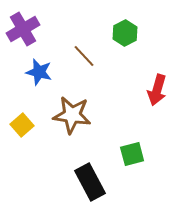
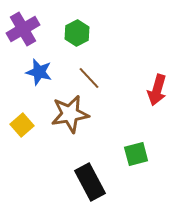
green hexagon: moved 48 px left
brown line: moved 5 px right, 22 px down
brown star: moved 2 px left, 1 px up; rotated 18 degrees counterclockwise
green square: moved 4 px right
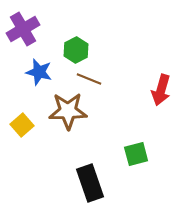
green hexagon: moved 1 px left, 17 px down
brown line: moved 1 px down; rotated 25 degrees counterclockwise
red arrow: moved 4 px right
brown star: moved 2 px left, 3 px up; rotated 9 degrees clockwise
black rectangle: moved 1 px down; rotated 9 degrees clockwise
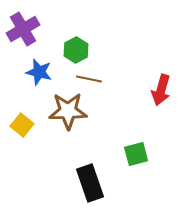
brown line: rotated 10 degrees counterclockwise
yellow square: rotated 10 degrees counterclockwise
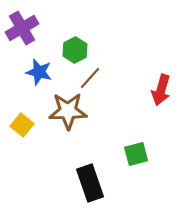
purple cross: moved 1 px left, 1 px up
green hexagon: moved 1 px left
brown line: moved 1 px right, 1 px up; rotated 60 degrees counterclockwise
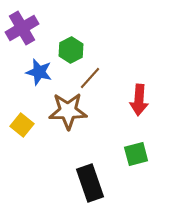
green hexagon: moved 4 px left
red arrow: moved 22 px left, 10 px down; rotated 12 degrees counterclockwise
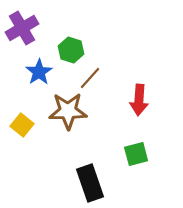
green hexagon: rotated 15 degrees counterclockwise
blue star: rotated 24 degrees clockwise
